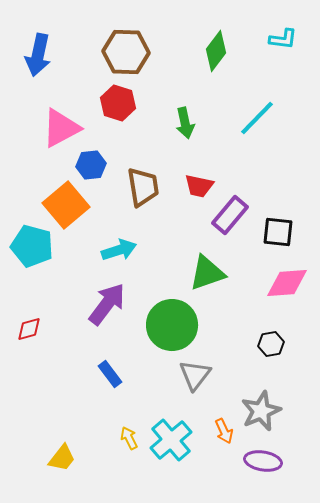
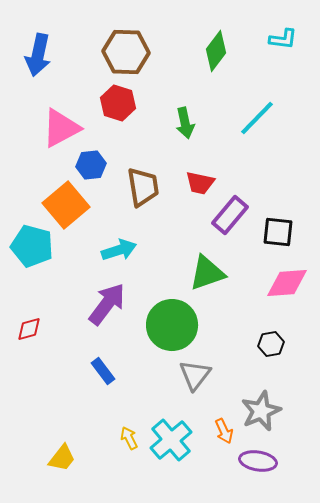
red trapezoid: moved 1 px right, 3 px up
blue rectangle: moved 7 px left, 3 px up
purple ellipse: moved 5 px left
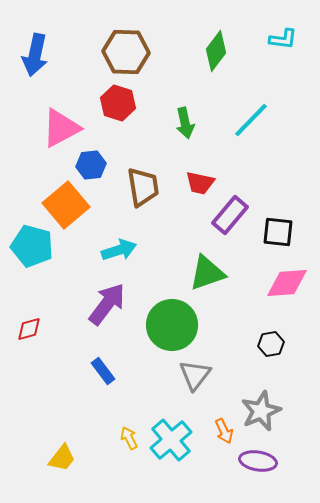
blue arrow: moved 3 px left
cyan line: moved 6 px left, 2 px down
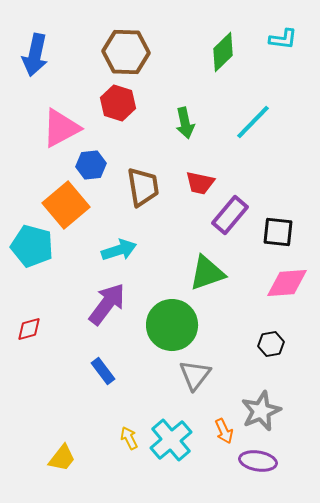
green diamond: moved 7 px right, 1 px down; rotated 9 degrees clockwise
cyan line: moved 2 px right, 2 px down
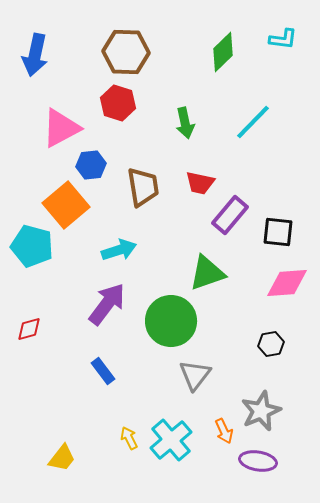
green circle: moved 1 px left, 4 px up
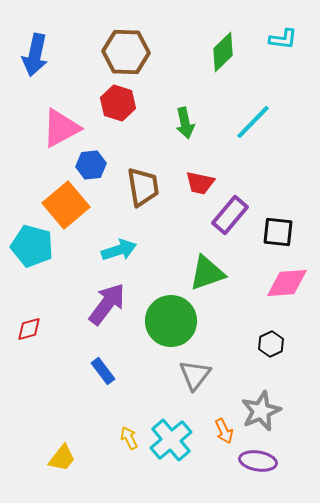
black hexagon: rotated 15 degrees counterclockwise
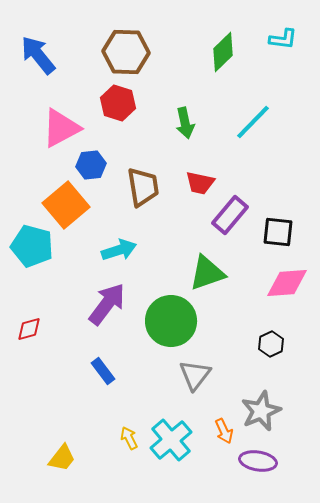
blue arrow: moved 3 px right; rotated 129 degrees clockwise
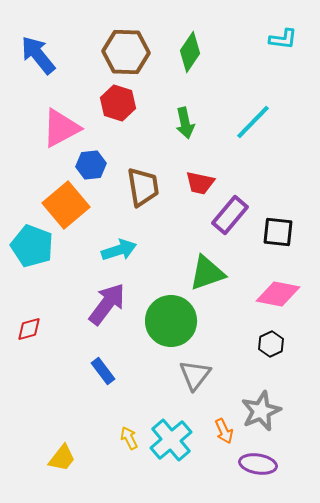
green diamond: moved 33 px left; rotated 12 degrees counterclockwise
cyan pentagon: rotated 6 degrees clockwise
pink diamond: moved 9 px left, 11 px down; rotated 15 degrees clockwise
purple ellipse: moved 3 px down
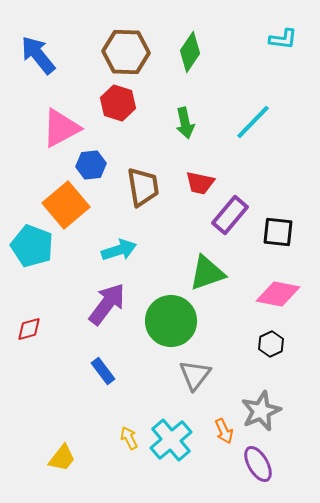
purple ellipse: rotated 51 degrees clockwise
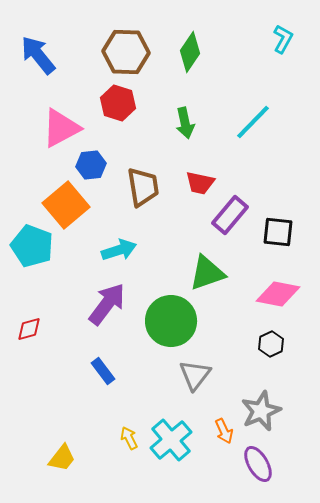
cyan L-shape: rotated 68 degrees counterclockwise
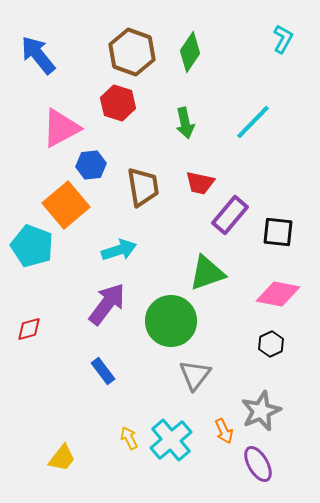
brown hexagon: moved 6 px right; rotated 18 degrees clockwise
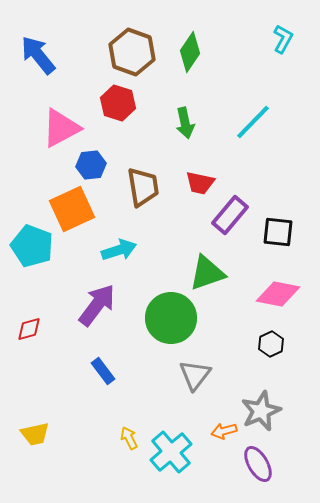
orange square: moved 6 px right, 4 px down; rotated 15 degrees clockwise
purple arrow: moved 10 px left, 1 px down
green circle: moved 3 px up
orange arrow: rotated 100 degrees clockwise
cyan cross: moved 12 px down
yellow trapezoid: moved 27 px left, 24 px up; rotated 40 degrees clockwise
